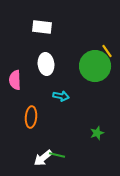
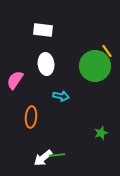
white rectangle: moved 1 px right, 3 px down
pink semicircle: rotated 36 degrees clockwise
green star: moved 4 px right
green line: rotated 21 degrees counterclockwise
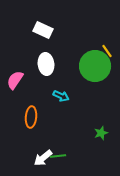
white rectangle: rotated 18 degrees clockwise
cyan arrow: rotated 14 degrees clockwise
green line: moved 1 px right, 1 px down
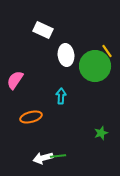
white ellipse: moved 20 px right, 9 px up
cyan arrow: rotated 112 degrees counterclockwise
orange ellipse: rotated 70 degrees clockwise
white arrow: rotated 24 degrees clockwise
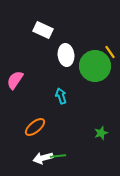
yellow line: moved 3 px right, 1 px down
cyan arrow: rotated 21 degrees counterclockwise
orange ellipse: moved 4 px right, 10 px down; rotated 25 degrees counterclockwise
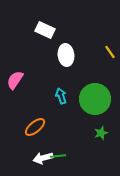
white rectangle: moved 2 px right
green circle: moved 33 px down
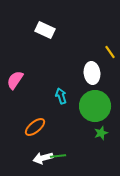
white ellipse: moved 26 px right, 18 px down
green circle: moved 7 px down
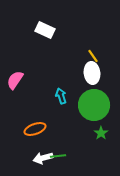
yellow line: moved 17 px left, 4 px down
green circle: moved 1 px left, 1 px up
orange ellipse: moved 2 px down; rotated 20 degrees clockwise
green star: rotated 16 degrees counterclockwise
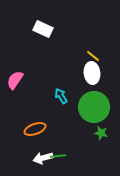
white rectangle: moved 2 px left, 1 px up
yellow line: rotated 16 degrees counterclockwise
cyan arrow: rotated 14 degrees counterclockwise
green circle: moved 2 px down
green star: rotated 24 degrees counterclockwise
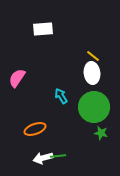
white rectangle: rotated 30 degrees counterclockwise
pink semicircle: moved 2 px right, 2 px up
